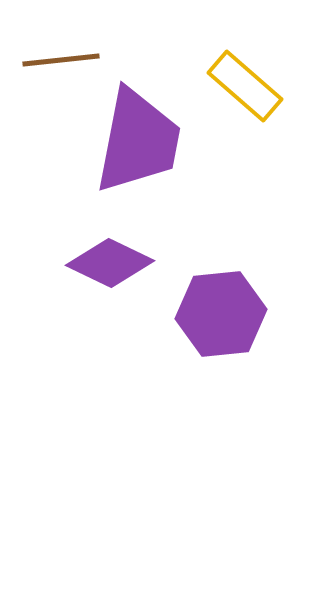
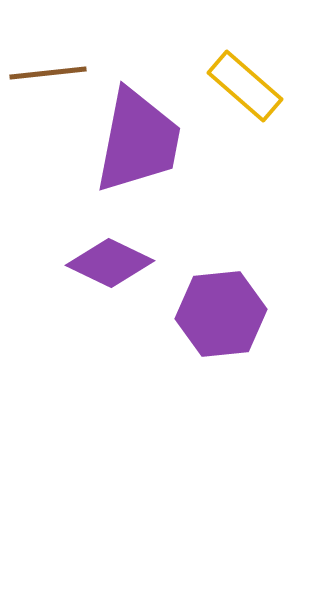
brown line: moved 13 px left, 13 px down
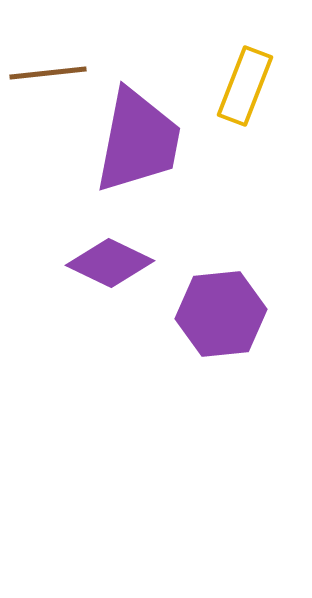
yellow rectangle: rotated 70 degrees clockwise
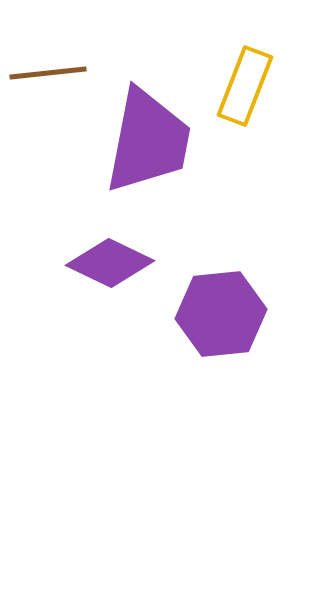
purple trapezoid: moved 10 px right
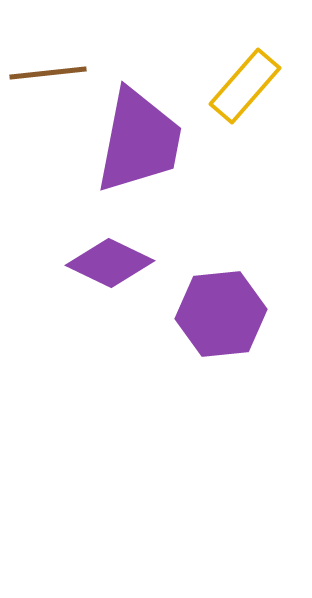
yellow rectangle: rotated 20 degrees clockwise
purple trapezoid: moved 9 px left
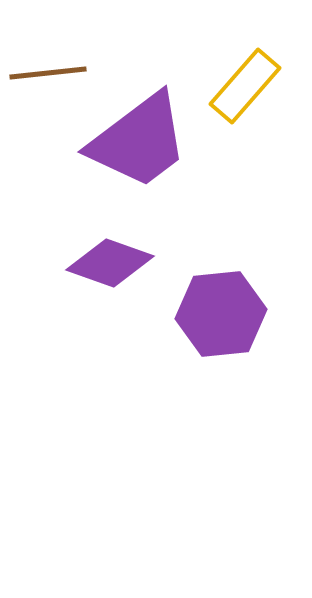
purple trapezoid: rotated 42 degrees clockwise
purple diamond: rotated 6 degrees counterclockwise
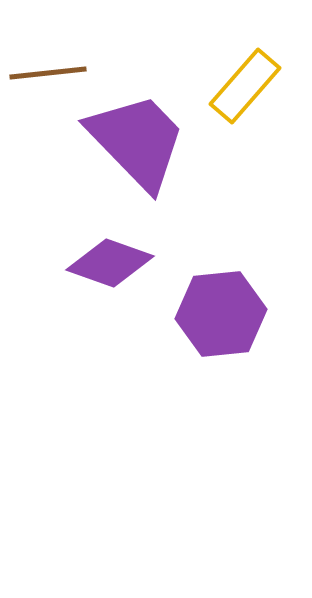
purple trapezoid: moved 2 px left; rotated 97 degrees counterclockwise
